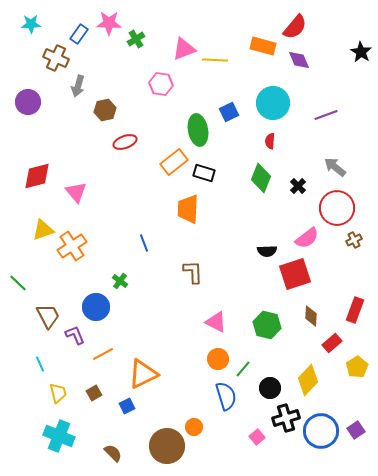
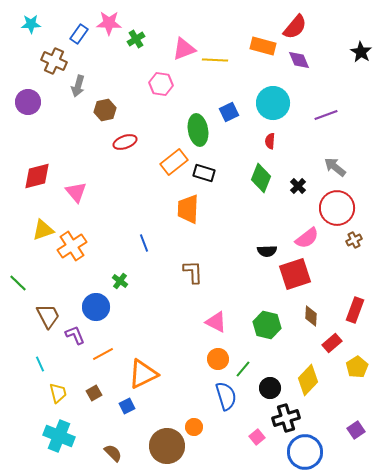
brown cross at (56, 58): moved 2 px left, 3 px down
blue circle at (321, 431): moved 16 px left, 21 px down
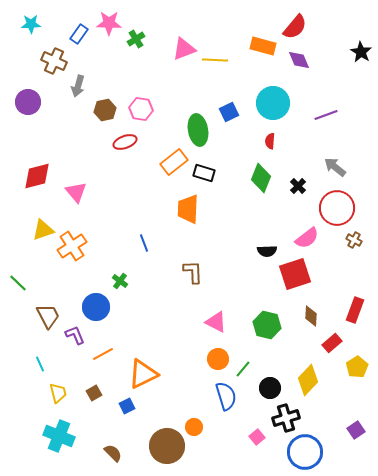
pink hexagon at (161, 84): moved 20 px left, 25 px down
brown cross at (354, 240): rotated 35 degrees counterclockwise
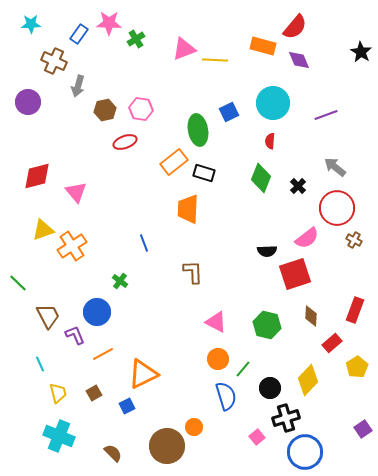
blue circle at (96, 307): moved 1 px right, 5 px down
purple square at (356, 430): moved 7 px right, 1 px up
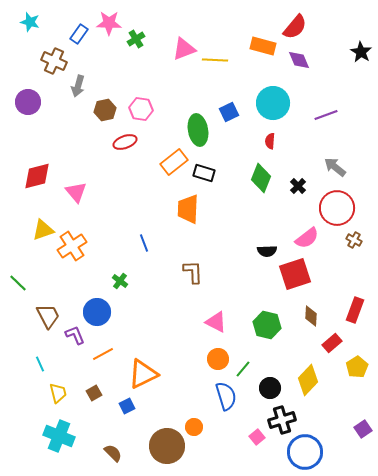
cyan star at (31, 24): moved 1 px left, 2 px up; rotated 18 degrees clockwise
black cross at (286, 418): moved 4 px left, 2 px down
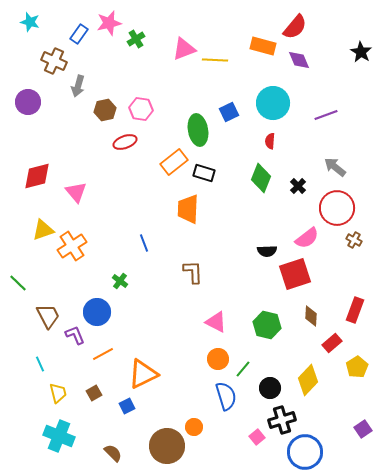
pink star at (109, 23): rotated 15 degrees counterclockwise
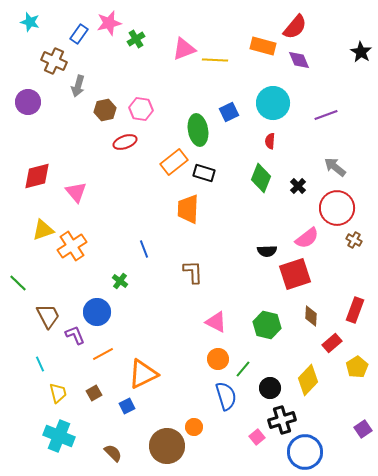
blue line at (144, 243): moved 6 px down
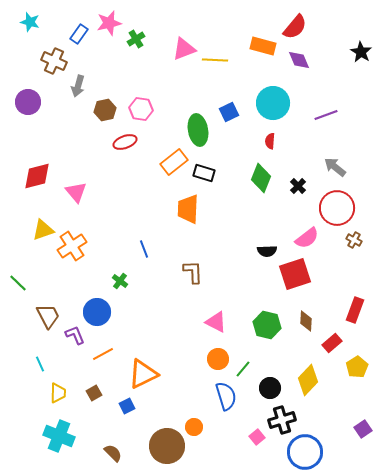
brown diamond at (311, 316): moved 5 px left, 5 px down
yellow trapezoid at (58, 393): rotated 15 degrees clockwise
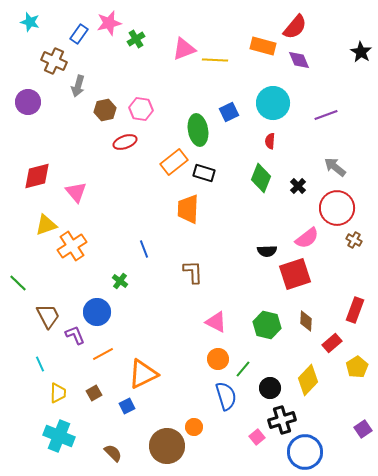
yellow triangle at (43, 230): moved 3 px right, 5 px up
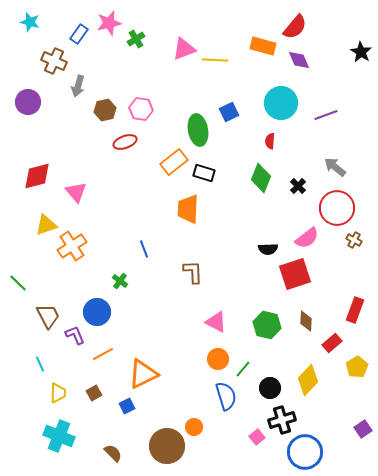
cyan circle at (273, 103): moved 8 px right
black semicircle at (267, 251): moved 1 px right, 2 px up
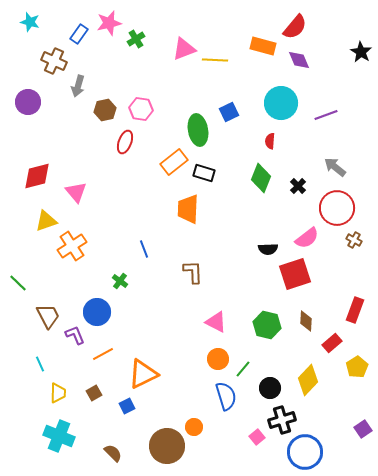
red ellipse at (125, 142): rotated 50 degrees counterclockwise
yellow triangle at (46, 225): moved 4 px up
